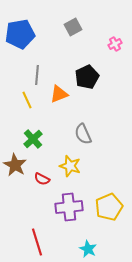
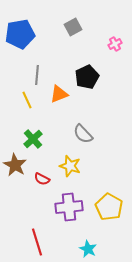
gray semicircle: rotated 20 degrees counterclockwise
yellow pentagon: rotated 20 degrees counterclockwise
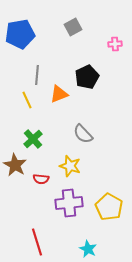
pink cross: rotated 24 degrees clockwise
red semicircle: moved 1 px left; rotated 21 degrees counterclockwise
purple cross: moved 4 px up
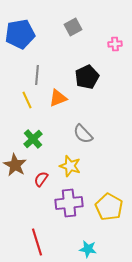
orange triangle: moved 1 px left, 4 px down
red semicircle: rotated 119 degrees clockwise
cyan star: rotated 18 degrees counterclockwise
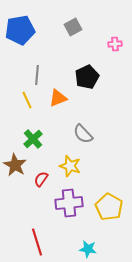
blue pentagon: moved 4 px up
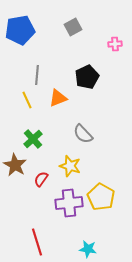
yellow pentagon: moved 8 px left, 10 px up
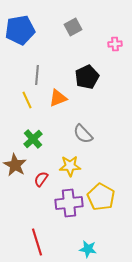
yellow star: rotated 20 degrees counterclockwise
